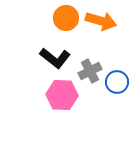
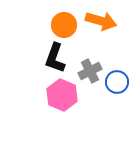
orange circle: moved 2 px left, 7 px down
black L-shape: rotated 72 degrees clockwise
pink hexagon: rotated 20 degrees clockwise
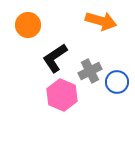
orange circle: moved 36 px left
black L-shape: rotated 36 degrees clockwise
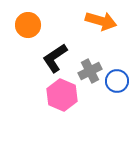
blue circle: moved 1 px up
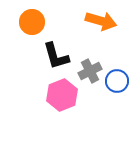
orange circle: moved 4 px right, 3 px up
black L-shape: moved 1 px right, 2 px up; rotated 72 degrees counterclockwise
pink hexagon: rotated 16 degrees clockwise
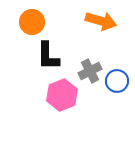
black L-shape: moved 8 px left; rotated 16 degrees clockwise
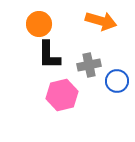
orange circle: moved 7 px right, 2 px down
black L-shape: moved 1 px right, 1 px up
gray cross: moved 1 px left, 6 px up; rotated 15 degrees clockwise
pink hexagon: rotated 8 degrees clockwise
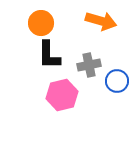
orange circle: moved 2 px right, 1 px up
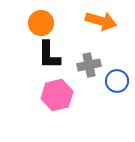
pink hexagon: moved 5 px left
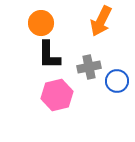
orange arrow: rotated 100 degrees clockwise
gray cross: moved 2 px down
